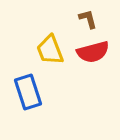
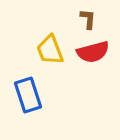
brown L-shape: rotated 20 degrees clockwise
blue rectangle: moved 3 px down
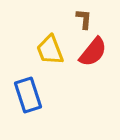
brown L-shape: moved 4 px left
red semicircle: rotated 36 degrees counterclockwise
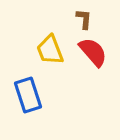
red semicircle: rotated 80 degrees counterclockwise
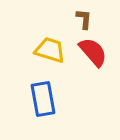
yellow trapezoid: rotated 128 degrees clockwise
blue rectangle: moved 15 px right, 4 px down; rotated 8 degrees clockwise
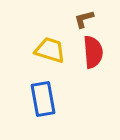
brown L-shape: rotated 110 degrees counterclockwise
red semicircle: rotated 36 degrees clockwise
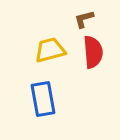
yellow trapezoid: rotated 32 degrees counterclockwise
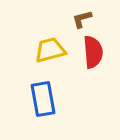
brown L-shape: moved 2 px left
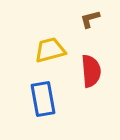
brown L-shape: moved 8 px right
red semicircle: moved 2 px left, 19 px down
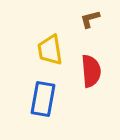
yellow trapezoid: rotated 84 degrees counterclockwise
blue rectangle: rotated 20 degrees clockwise
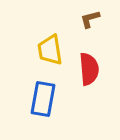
red semicircle: moved 2 px left, 2 px up
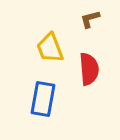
yellow trapezoid: moved 2 px up; rotated 12 degrees counterclockwise
